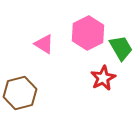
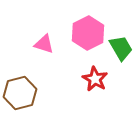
pink triangle: rotated 15 degrees counterclockwise
red star: moved 8 px left, 1 px down; rotated 15 degrees counterclockwise
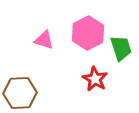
pink triangle: moved 4 px up
green trapezoid: rotated 12 degrees clockwise
brown hexagon: rotated 12 degrees clockwise
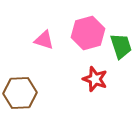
pink hexagon: rotated 12 degrees clockwise
green trapezoid: moved 2 px up
red star: rotated 10 degrees counterclockwise
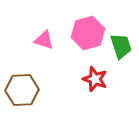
brown hexagon: moved 2 px right, 3 px up
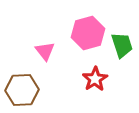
pink triangle: moved 1 px right, 11 px down; rotated 35 degrees clockwise
green trapezoid: moved 1 px right, 1 px up
red star: rotated 20 degrees clockwise
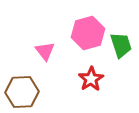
green trapezoid: moved 1 px left
red star: moved 4 px left
brown hexagon: moved 2 px down
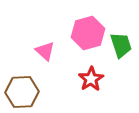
pink triangle: rotated 10 degrees counterclockwise
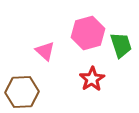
red star: moved 1 px right
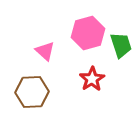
brown hexagon: moved 10 px right
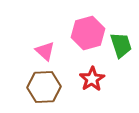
brown hexagon: moved 12 px right, 5 px up
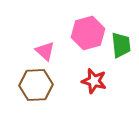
green trapezoid: rotated 12 degrees clockwise
red star: moved 2 px right, 2 px down; rotated 25 degrees counterclockwise
brown hexagon: moved 8 px left, 2 px up
